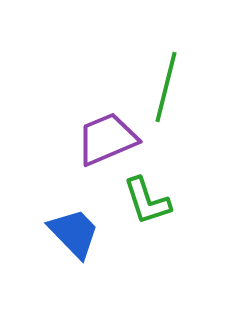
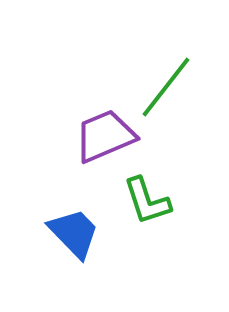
green line: rotated 24 degrees clockwise
purple trapezoid: moved 2 px left, 3 px up
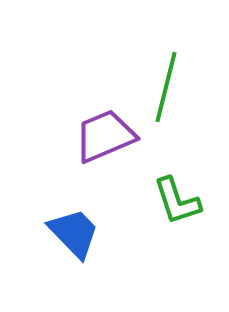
green line: rotated 24 degrees counterclockwise
green L-shape: moved 30 px right
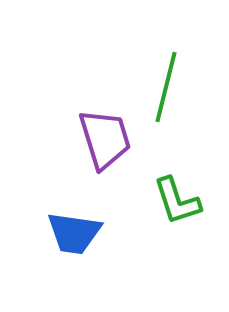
purple trapezoid: moved 3 px down; rotated 96 degrees clockwise
blue trapezoid: rotated 142 degrees clockwise
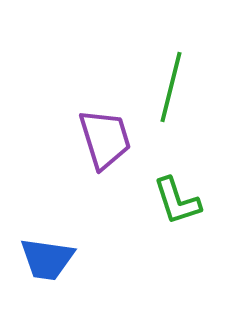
green line: moved 5 px right
blue trapezoid: moved 27 px left, 26 px down
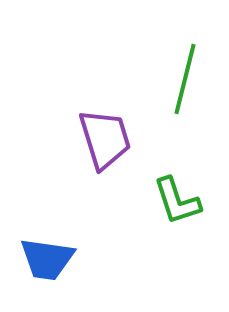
green line: moved 14 px right, 8 px up
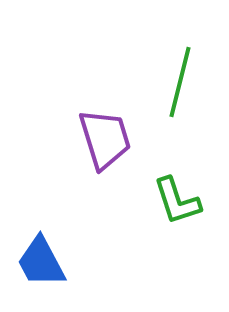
green line: moved 5 px left, 3 px down
blue trapezoid: moved 6 px left, 3 px down; rotated 54 degrees clockwise
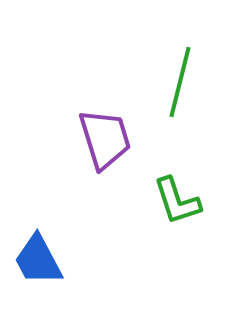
blue trapezoid: moved 3 px left, 2 px up
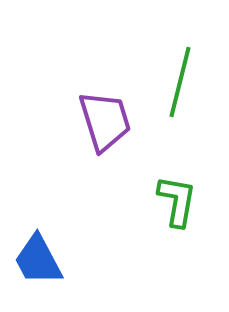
purple trapezoid: moved 18 px up
green L-shape: rotated 152 degrees counterclockwise
